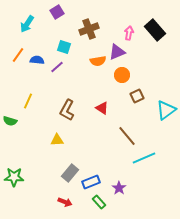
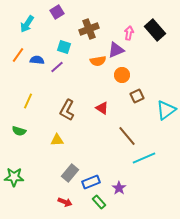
purple triangle: moved 1 px left, 2 px up
green semicircle: moved 9 px right, 10 px down
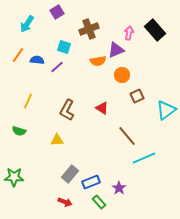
gray rectangle: moved 1 px down
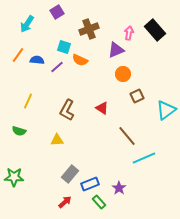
orange semicircle: moved 18 px left, 1 px up; rotated 35 degrees clockwise
orange circle: moved 1 px right, 1 px up
blue rectangle: moved 1 px left, 2 px down
red arrow: rotated 64 degrees counterclockwise
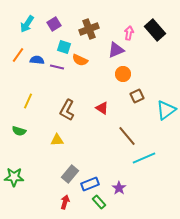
purple square: moved 3 px left, 12 px down
purple line: rotated 56 degrees clockwise
red arrow: rotated 32 degrees counterclockwise
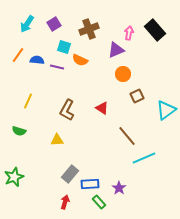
green star: rotated 24 degrees counterclockwise
blue rectangle: rotated 18 degrees clockwise
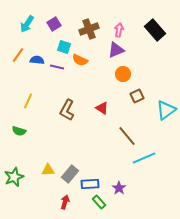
pink arrow: moved 10 px left, 3 px up
yellow triangle: moved 9 px left, 30 px down
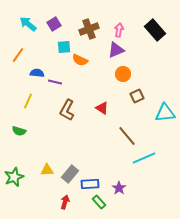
cyan arrow: moved 1 px right; rotated 96 degrees clockwise
cyan square: rotated 24 degrees counterclockwise
blue semicircle: moved 13 px down
purple line: moved 2 px left, 15 px down
cyan triangle: moved 1 px left, 3 px down; rotated 30 degrees clockwise
yellow triangle: moved 1 px left
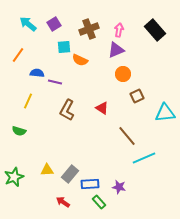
purple star: moved 1 px up; rotated 24 degrees counterclockwise
red arrow: moved 2 px left; rotated 72 degrees counterclockwise
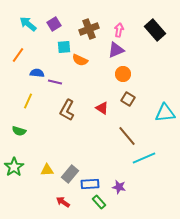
brown square: moved 9 px left, 3 px down; rotated 32 degrees counterclockwise
green star: moved 10 px up; rotated 12 degrees counterclockwise
